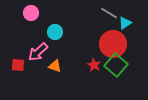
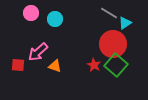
cyan circle: moved 13 px up
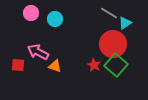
pink arrow: rotated 70 degrees clockwise
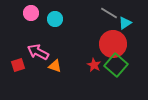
red square: rotated 24 degrees counterclockwise
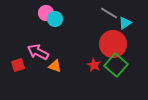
pink circle: moved 15 px right
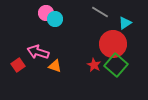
gray line: moved 9 px left, 1 px up
pink arrow: rotated 10 degrees counterclockwise
red square: rotated 16 degrees counterclockwise
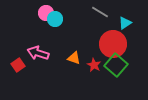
pink arrow: moved 1 px down
orange triangle: moved 19 px right, 8 px up
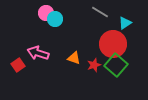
red star: rotated 24 degrees clockwise
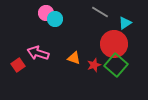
red circle: moved 1 px right
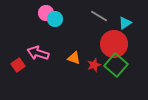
gray line: moved 1 px left, 4 px down
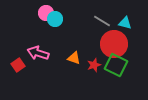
gray line: moved 3 px right, 5 px down
cyan triangle: rotated 48 degrees clockwise
green square: rotated 15 degrees counterclockwise
